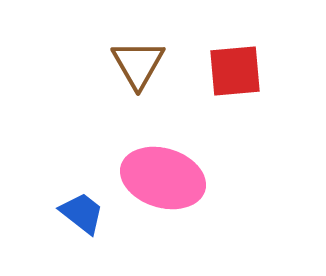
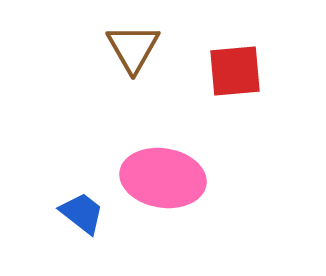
brown triangle: moved 5 px left, 16 px up
pink ellipse: rotated 8 degrees counterclockwise
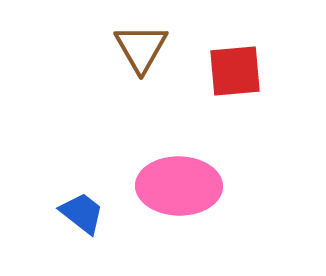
brown triangle: moved 8 px right
pink ellipse: moved 16 px right, 8 px down; rotated 8 degrees counterclockwise
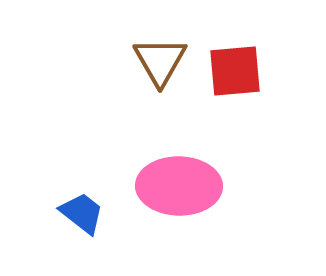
brown triangle: moved 19 px right, 13 px down
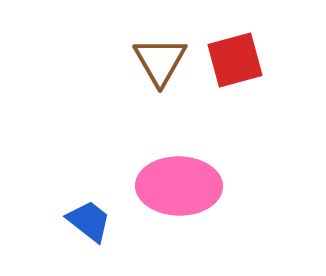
red square: moved 11 px up; rotated 10 degrees counterclockwise
blue trapezoid: moved 7 px right, 8 px down
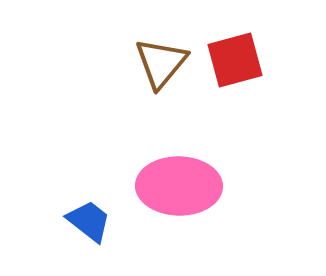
brown triangle: moved 1 px right, 2 px down; rotated 10 degrees clockwise
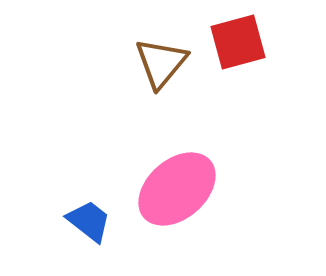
red square: moved 3 px right, 18 px up
pink ellipse: moved 2 px left, 3 px down; rotated 42 degrees counterclockwise
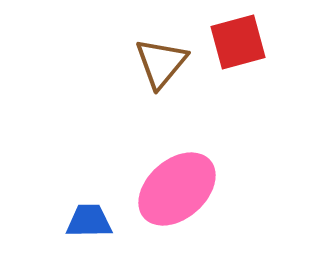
blue trapezoid: rotated 39 degrees counterclockwise
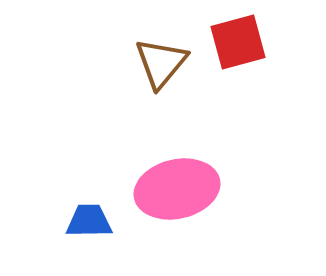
pink ellipse: rotated 28 degrees clockwise
